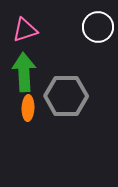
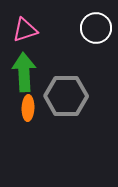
white circle: moved 2 px left, 1 px down
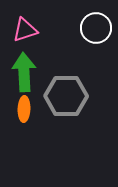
orange ellipse: moved 4 px left, 1 px down
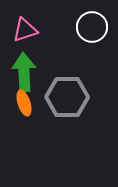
white circle: moved 4 px left, 1 px up
gray hexagon: moved 1 px right, 1 px down
orange ellipse: moved 6 px up; rotated 20 degrees counterclockwise
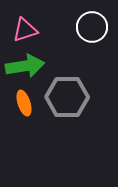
green arrow: moved 1 px right, 6 px up; rotated 84 degrees clockwise
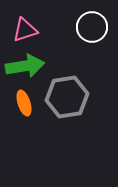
gray hexagon: rotated 9 degrees counterclockwise
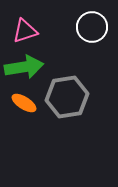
pink triangle: moved 1 px down
green arrow: moved 1 px left, 1 px down
orange ellipse: rotated 40 degrees counterclockwise
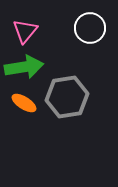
white circle: moved 2 px left, 1 px down
pink triangle: rotated 32 degrees counterclockwise
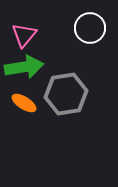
pink triangle: moved 1 px left, 4 px down
gray hexagon: moved 1 px left, 3 px up
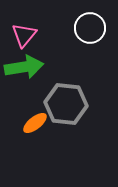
gray hexagon: moved 10 px down; rotated 15 degrees clockwise
orange ellipse: moved 11 px right, 20 px down; rotated 70 degrees counterclockwise
